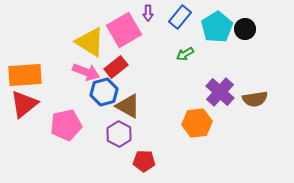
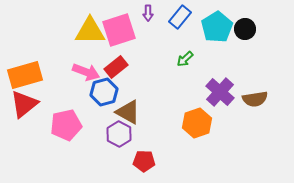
pink square: moved 5 px left; rotated 12 degrees clockwise
yellow triangle: moved 11 px up; rotated 32 degrees counterclockwise
green arrow: moved 5 px down; rotated 12 degrees counterclockwise
orange rectangle: rotated 12 degrees counterclockwise
brown triangle: moved 6 px down
orange hexagon: rotated 12 degrees counterclockwise
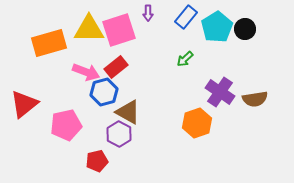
blue rectangle: moved 6 px right
yellow triangle: moved 1 px left, 2 px up
orange rectangle: moved 24 px right, 32 px up
purple cross: rotated 8 degrees counterclockwise
red pentagon: moved 47 px left; rotated 15 degrees counterclockwise
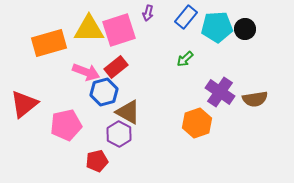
purple arrow: rotated 14 degrees clockwise
cyan pentagon: rotated 28 degrees clockwise
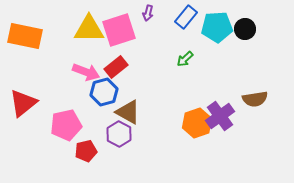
orange rectangle: moved 24 px left, 7 px up; rotated 28 degrees clockwise
purple cross: moved 24 px down; rotated 20 degrees clockwise
red triangle: moved 1 px left, 1 px up
red pentagon: moved 11 px left, 10 px up
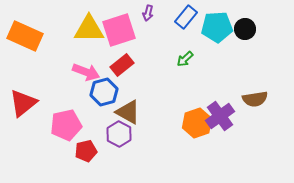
orange rectangle: rotated 12 degrees clockwise
red rectangle: moved 6 px right, 2 px up
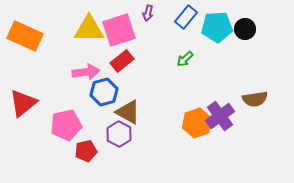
red rectangle: moved 4 px up
pink arrow: rotated 28 degrees counterclockwise
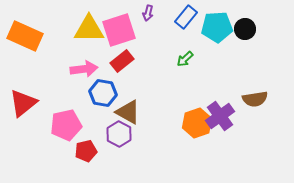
pink arrow: moved 2 px left, 3 px up
blue hexagon: moved 1 px left, 1 px down; rotated 24 degrees clockwise
